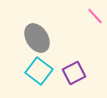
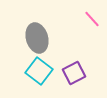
pink line: moved 3 px left, 3 px down
gray ellipse: rotated 16 degrees clockwise
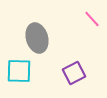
cyan square: moved 20 px left; rotated 36 degrees counterclockwise
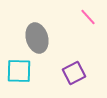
pink line: moved 4 px left, 2 px up
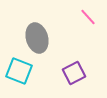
cyan square: rotated 20 degrees clockwise
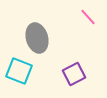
purple square: moved 1 px down
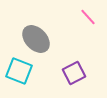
gray ellipse: moved 1 px left, 1 px down; rotated 28 degrees counterclockwise
purple square: moved 1 px up
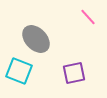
purple square: rotated 15 degrees clockwise
